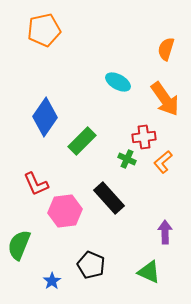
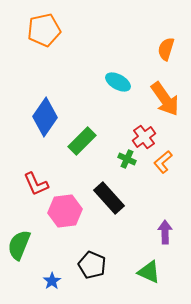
red cross: rotated 30 degrees counterclockwise
black pentagon: moved 1 px right
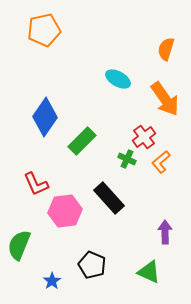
cyan ellipse: moved 3 px up
orange L-shape: moved 2 px left
